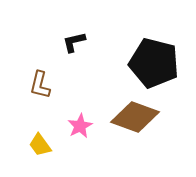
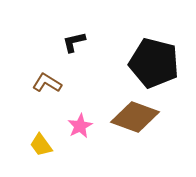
brown L-shape: moved 7 px right, 2 px up; rotated 108 degrees clockwise
yellow trapezoid: moved 1 px right
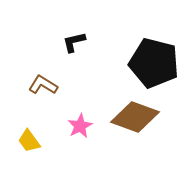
brown L-shape: moved 4 px left, 2 px down
yellow trapezoid: moved 12 px left, 4 px up
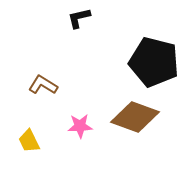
black L-shape: moved 5 px right, 24 px up
black pentagon: moved 1 px up
pink star: rotated 25 degrees clockwise
yellow trapezoid: rotated 10 degrees clockwise
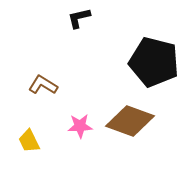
brown diamond: moved 5 px left, 4 px down
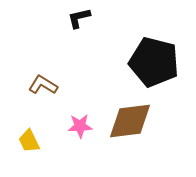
brown diamond: rotated 27 degrees counterclockwise
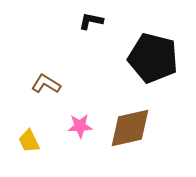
black L-shape: moved 12 px right, 3 px down; rotated 25 degrees clockwise
black pentagon: moved 1 px left, 4 px up
brown L-shape: moved 3 px right, 1 px up
brown diamond: moved 7 px down; rotated 6 degrees counterclockwise
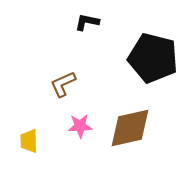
black L-shape: moved 4 px left, 1 px down
brown L-shape: moved 17 px right; rotated 56 degrees counterclockwise
yellow trapezoid: rotated 25 degrees clockwise
